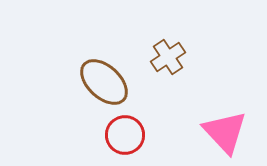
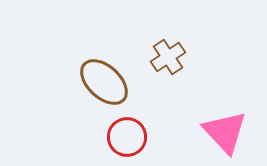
red circle: moved 2 px right, 2 px down
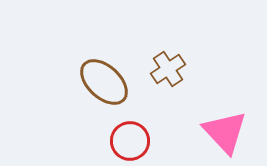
brown cross: moved 12 px down
red circle: moved 3 px right, 4 px down
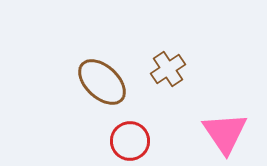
brown ellipse: moved 2 px left
pink triangle: moved 1 px down; rotated 9 degrees clockwise
